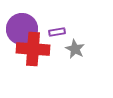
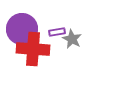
gray star: moved 3 px left, 10 px up
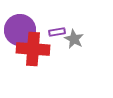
purple circle: moved 2 px left, 1 px down
gray star: moved 2 px right
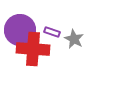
purple rectangle: moved 5 px left; rotated 28 degrees clockwise
